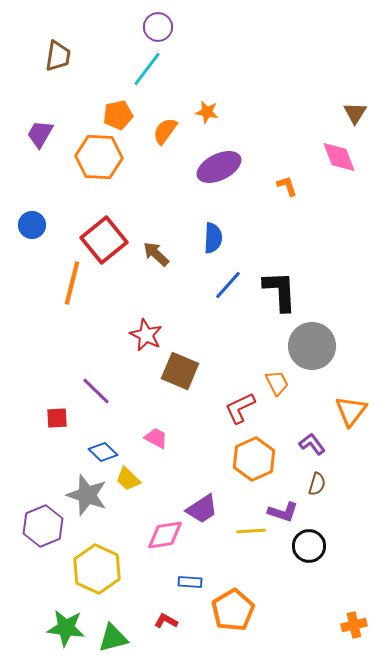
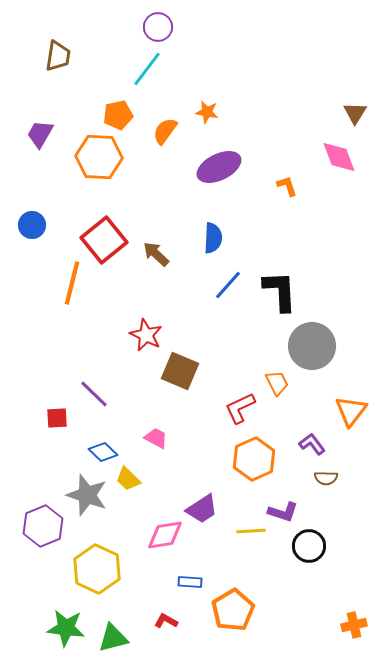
purple line at (96, 391): moved 2 px left, 3 px down
brown semicircle at (317, 484): moved 9 px right, 6 px up; rotated 75 degrees clockwise
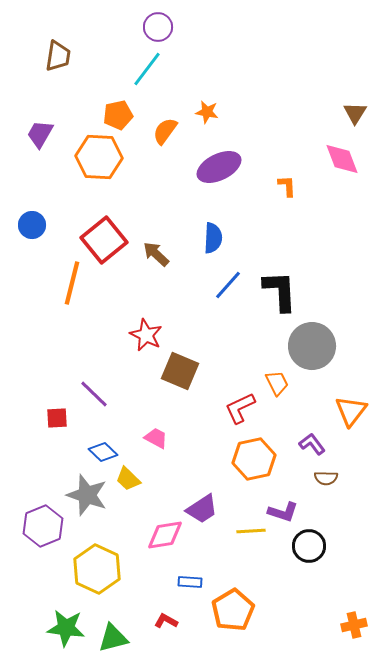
pink diamond at (339, 157): moved 3 px right, 2 px down
orange L-shape at (287, 186): rotated 15 degrees clockwise
orange hexagon at (254, 459): rotated 12 degrees clockwise
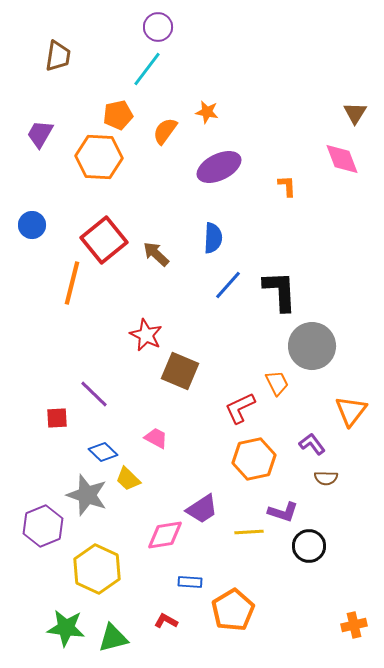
yellow line at (251, 531): moved 2 px left, 1 px down
